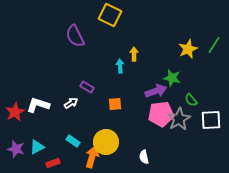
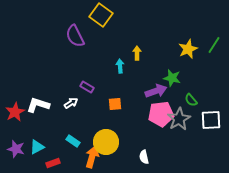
yellow square: moved 9 px left; rotated 10 degrees clockwise
yellow arrow: moved 3 px right, 1 px up
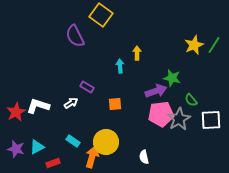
yellow star: moved 6 px right, 4 px up
white L-shape: moved 1 px down
red star: moved 1 px right
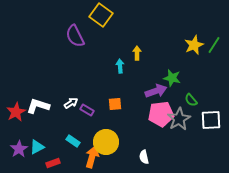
purple rectangle: moved 23 px down
purple star: moved 3 px right; rotated 24 degrees clockwise
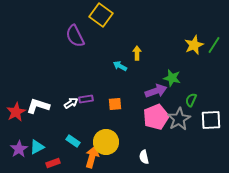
cyan arrow: rotated 56 degrees counterclockwise
green semicircle: rotated 64 degrees clockwise
purple rectangle: moved 1 px left, 11 px up; rotated 40 degrees counterclockwise
pink pentagon: moved 5 px left, 3 px down; rotated 15 degrees counterclockwise
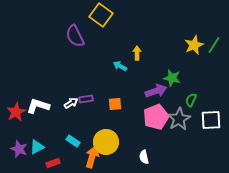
purple star: rotated 18 degrees counterclockwise
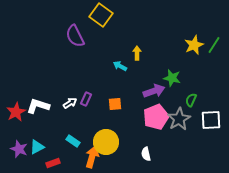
purple arrow: moved 2 px left
purple rectangle: rotated 56 degrees counterclockwise
white arrow: moved 1 px left
white semicircle: moved 2 px right, 3 px up
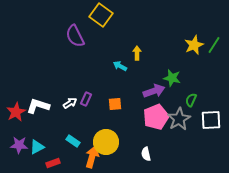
purple star: moved 4 px up; rotated 18 degrees counterclockwise
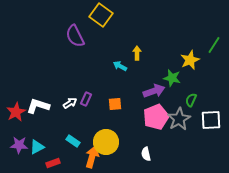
yellow star: moved 4 px left, 15 px down
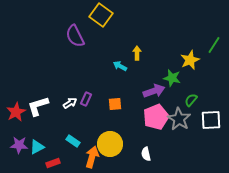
green semicircle: rotated 16 degrees clockwise
white L-shape: rotated 35 degrees counterclockwise
gray star: rotated 10 degrees counterclockwise
yellow circle: moved 4 px right, 2 px down
